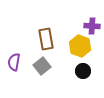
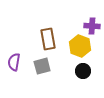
brown rectangle: moved 2 px right
gray square: rotated 24 degrees clockwise
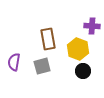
yellow hexagon: moved 2 px left, 3 px down
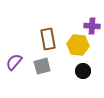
yellow hexagon: moved 4 px up; rotated 15 degrees counterclockwise
purple semicircle: rotated 30 degrees clockwise
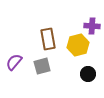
yellow hexagon: rotated 20 degrees counterclockwise
black circle: moved 5 px right, 3 px down
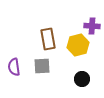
purple semicircle: moved 5 px down; rotated 48 degrees counterclockwise
gray square: rotated 12 degrees clockwise
black circle: moved 6 px left, 5 px down
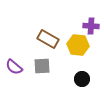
purple cross: moved 1 px left
brown rectangle: rotated 50 degrees counterclockwise
yellow hexagon: rotated 20 degrees clockwise
purple semicircle: rotated 42 degrees counterclockwise
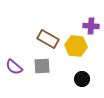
yellow hexagon: moved 2 px left, 1 px down
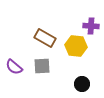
brown rectangle: moved 3 px left, 1 px up
black circle: moved 5 px down
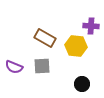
purple semicircle: rotated 18 degrees counterclockwise
